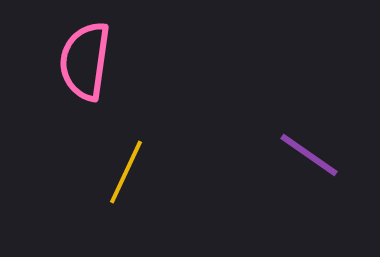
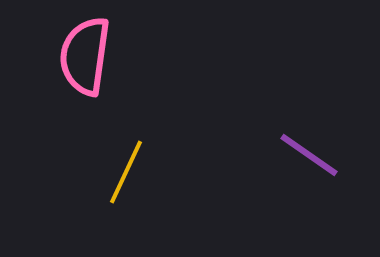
pink semicircle: moved 5 px up
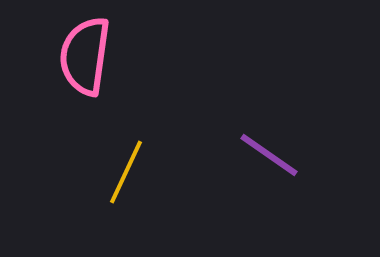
purple line: moved 40 px left
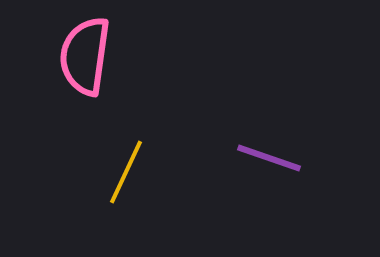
purple line: moved 3 px down; rotated 16 degrees counterclockwise
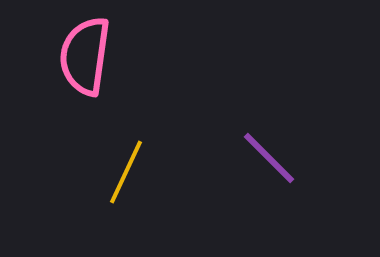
purple line: rotated 26 degrees clockwise
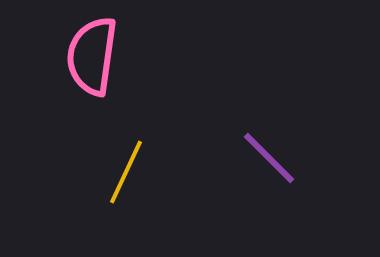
pink semicircle: moved 7 px right
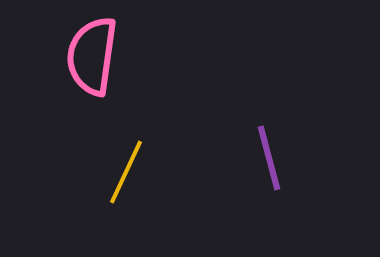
purple line: rotated 30 degrees clockwise
